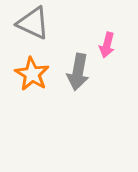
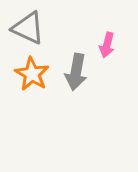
gray triangle: moved 5 px left, 5 px down
gray arrow: moved 2 px left
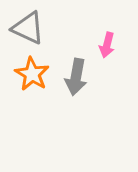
gray arrow: moved 5 px down
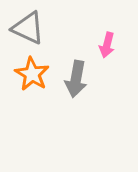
gray arrow: moved 2 px down
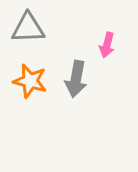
gray triangle: rotated 27 degrees counterclockwise
orange star: moved 2 px left, 7 px down; rotated 16 degrees counterclockwise
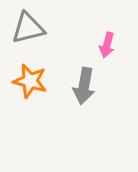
gray triangle: rotated 12 degrees counterclockwise
gray arrow: moved 8 px right, 7 px down
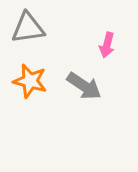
gray triangle: rotated 6 degrees clockwise
gray arrow: rotated 66 degrees counterclockwise
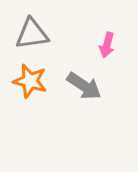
gray triangle: moved 4 px right, 6 px down
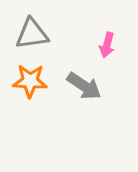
orange star: rotated 12 degrees counterclockwise
